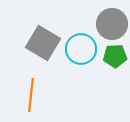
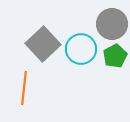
gray square: moved 1 px down; rotated 16 degrees clockwise
green pentagon: rotated 25 degrees counterclockwise
orange line: moved 7 px left, 7 px up
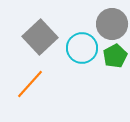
gray square: moved 3 px left, 7 px up
cyan circle: moved 1 px right, 1 px up
orange line: moved 6 px right, 4 px up; rotated 36 degrees clockwise
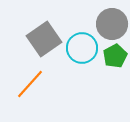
gray square: moved 4 px right, 2 px down; rotated 8 degrees clockwise
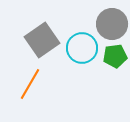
gray square: moved 2 px left, 1 px down
green pentagon: rotated 20 degrees clockwise
orange line: rotated 12 degrees counterclockwise
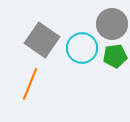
gray square: rotated 20 degrees counterclockwise
orange line: rotated 8 degrees counterclockwise
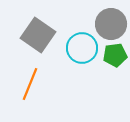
gray circle: moved 1 px left
gray square: moved 4 px left, 5 px up
green pentagon: moved 1 px up
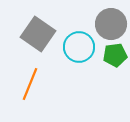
gray square: moved 1 px up
cyan circle: moved 3 px left, 1 px up
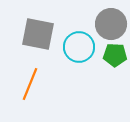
gray square: rotated 24 degrees counterclockwise
green pentagon: rotated 10 degrees clockwise
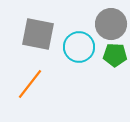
orange line: rotated 16 degrees clockwise
